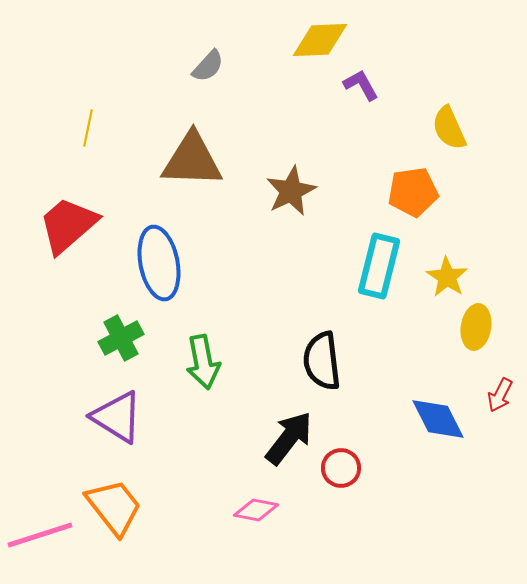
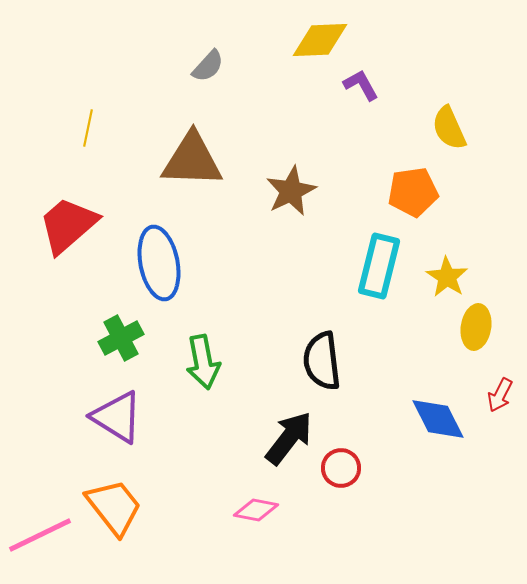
pink line: rotated 8 degrees counterclockwise
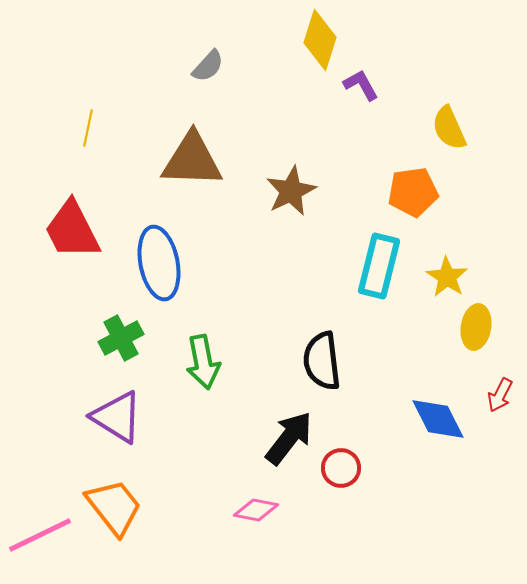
yellow diamond: rotated 70 degrees counterclockwise
red trapezoid: moved 4 px right, 5 px down; rotated 76 degrees counterclockwise
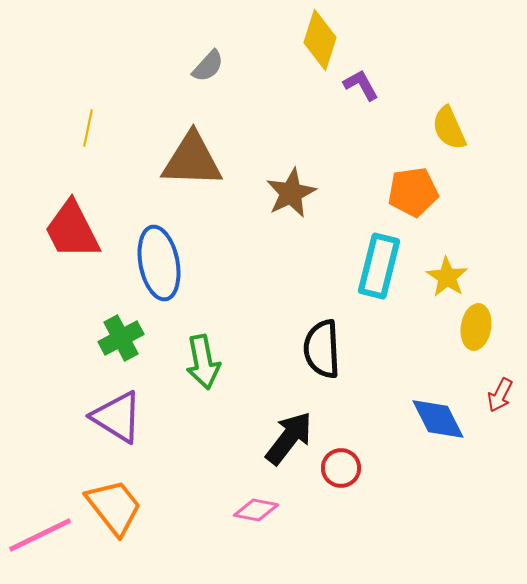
brown star: moved 2 px down
black semicircle: moved 12 px up; rotated 4 degrees clockwise
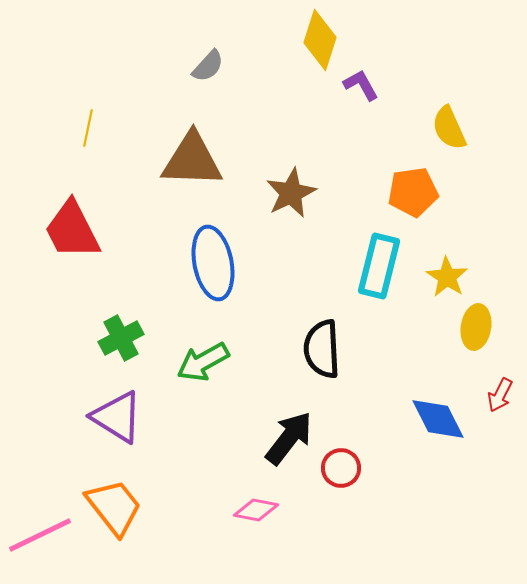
blue ellipse: moved 54 px right
green arrow: rotated 72 degrees clockwise
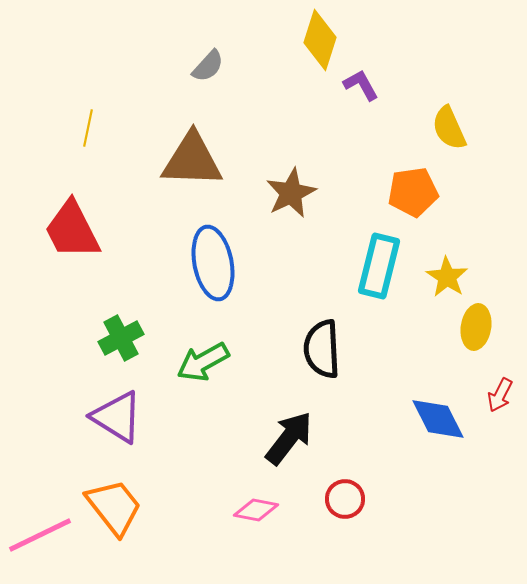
red circle: moved 4 px right, 31 px down
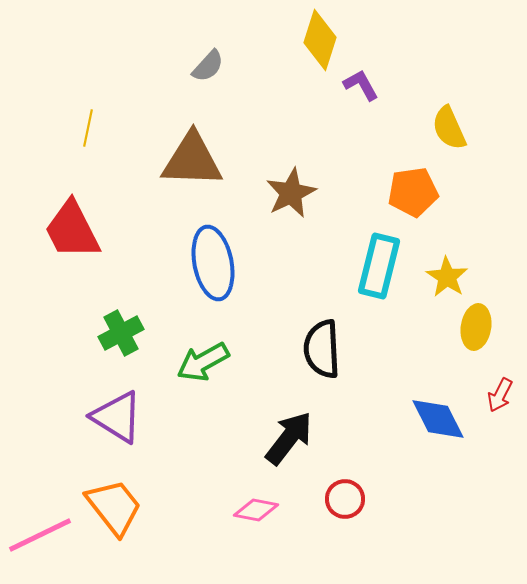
green cross: moved 5 px up
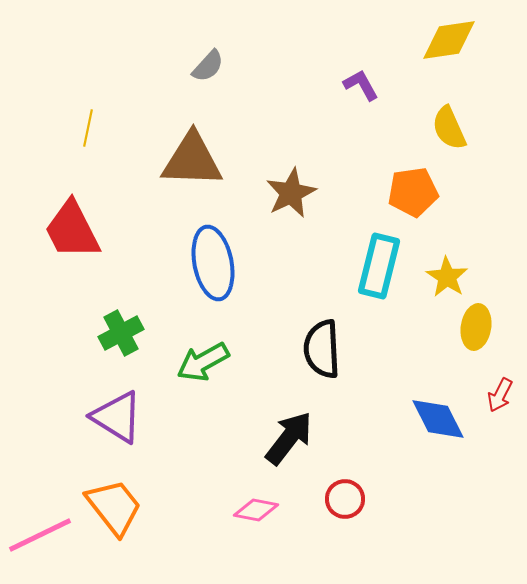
yellow diamond: moved 129 px right; rotated 64 degrees clockwise
